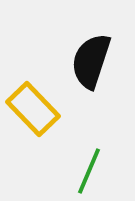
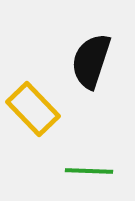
green line: rotated 69 degrees clockwise
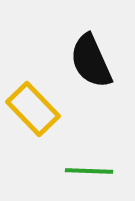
black semicircle: rotated 42 degrees counterclockwise
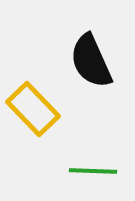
green line: moved 4 px right
